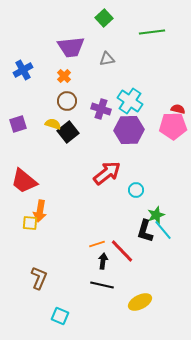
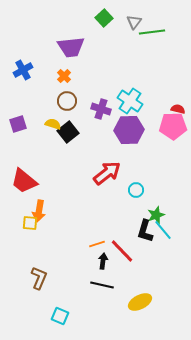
gray triangle: moved 27 px right, 37 px up; rotated 42 degrees counterclockwise
orange arrow: moved 1 px left
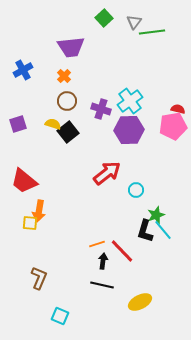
cyan cross: rotated 20 degrees clockwise
pink pentagon: rotated 8 degrees counterclockwise
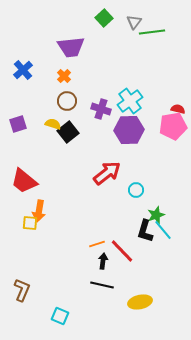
blue cross: rotated 12 degrees counterclockwise
brown L-shape: moved 17 px left, 12 px down
yellow ellipse: rotated 15 degrees clockwise
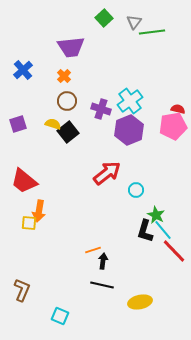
purple hexagon: rotated 20 degrees counterclockwise
green star: rotated 24 degrees counterclockwise
yellow square: moved 1 px left
orange line: moved 4 px left, 6 px down
red line: moved 52 px right
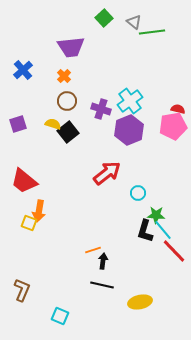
gray triangle: rotated 28 degrees counterclockwise
cyan circle: moved 2 px right, 3 px down
green star: rotated 24 degrees counterclockwise
yellow square: rotated 14 degrees clockwise
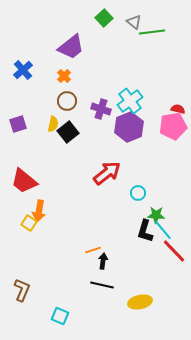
purple trapezoid: rotated 32 degrees counterclockwise
yellow semicircle: rotated 84 degrees clockwise
purple hexagon: moved 3 px up
yellow square: rotated 14 degrees clockwise
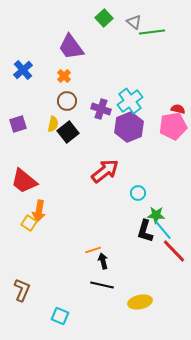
purple trapezoid: rotated 92 degrees clockwise
red arrow: moved 2 px left, 2 px up
black arrow: rotated 21 degrees counterclockwise
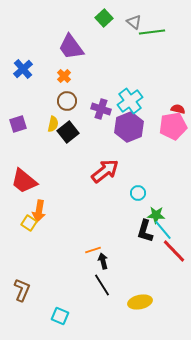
blue cross: moved 1 px up
black line: rotated 45 degrees clockwise
